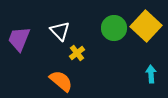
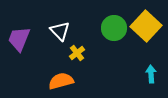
orange semicircle: rotated 55 degrees counterclockwise
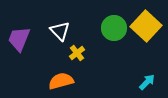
cyan arrow: moved 4 px left, 8 px down; rotated 48 degrees clockwise
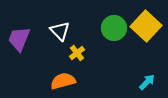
orange semicircle: moved 2 px right
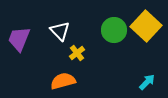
green circle: moved 2 px down
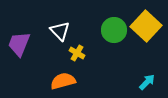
purple trapezoid: moved 5 px down
yellow cross: rotated 21 degrees counterclockwise
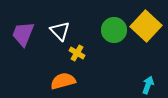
purple trapezoid: moved 4 px right, 10 px up
cyan arrow: moved 1 px right, 3 px down; rotated 24 degrees counterclockwise
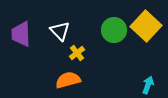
purple trapezoid: moved 2 px left; rotated 24 degrees counterclockwise
yellow cross: rotated 21 degrees clockwise
orange semicircle: moved 5 px right, 1 px up
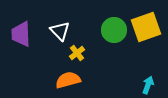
yellow square: moved 1 px down; rotated 28 degrees clockwise
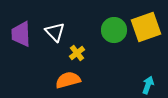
white triangle: moved 5 px left, 1 px down
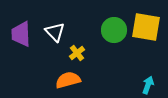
yellow square: rotated 28 degrees clockwise
